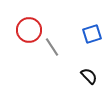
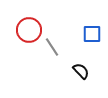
blue square: rotated 18 degrees clockwise
black semicircle: moved 8 px left, 5 px up
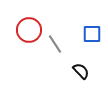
gray line: moved 3 px right, 3 px up
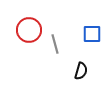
gray line: rotated 18 degrees clockwise
black semicircle: rotated 60 degrees clockwise
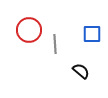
gray line: rotated 12 degrees clockwise
black semicircle: rotated 66 degrees counterclockwise
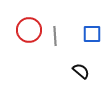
gray line: moved 8 px up
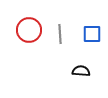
gray line: moved 5 px right, 2 px up
black semicircle: rotated 36 degrees counterclockwise
